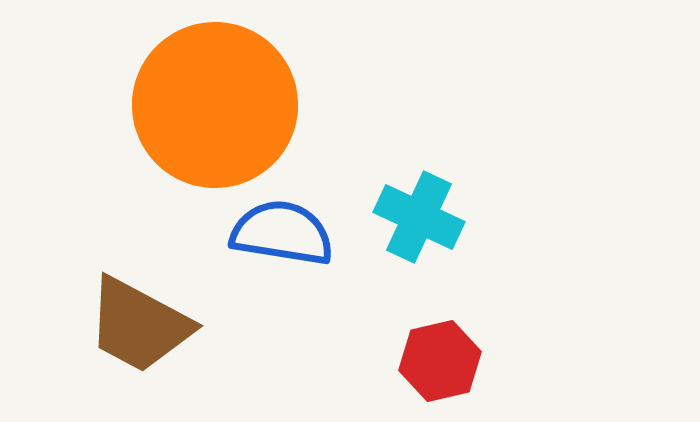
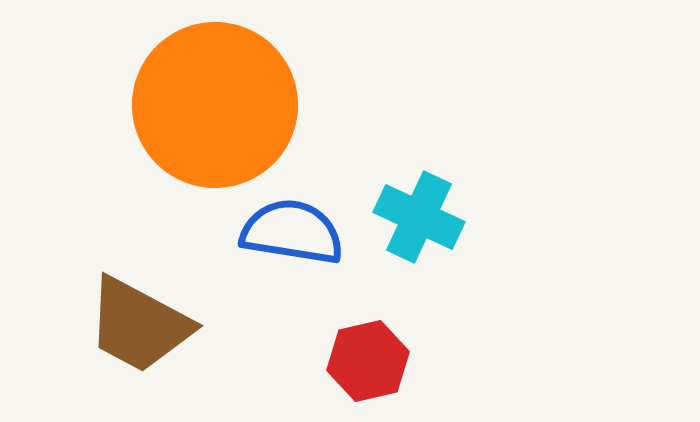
blue semicircle: moved 10 px right, 1 px up
red hexagon: moved 72 px left
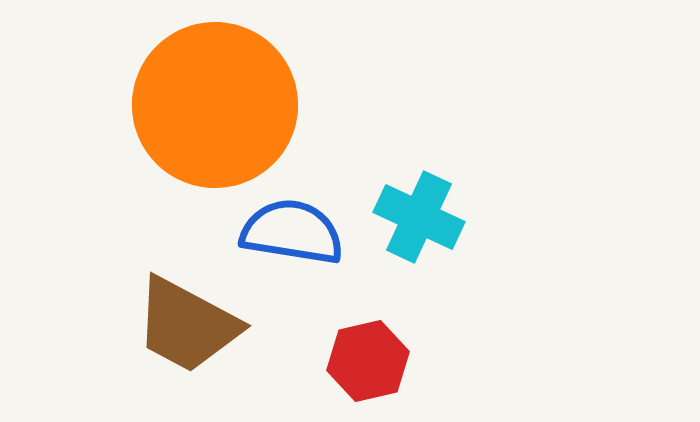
brown trapezoid: moved 48 px right
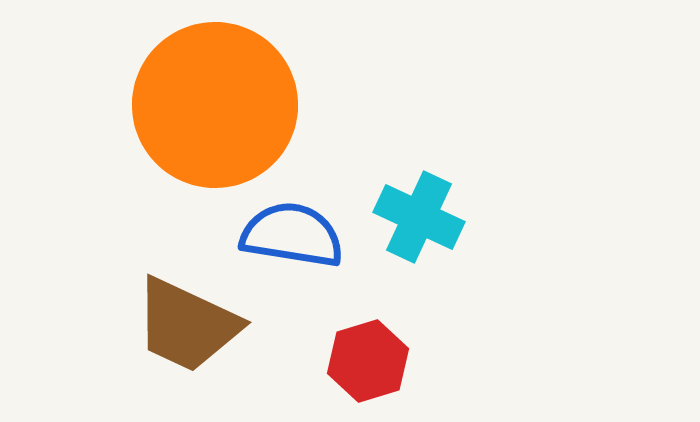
blue semicircle: moved 3 px down
brown trapezoid: rotated 3 degrees counterclockwise
red hexagon: rotated 4 degrees counterclockwise
